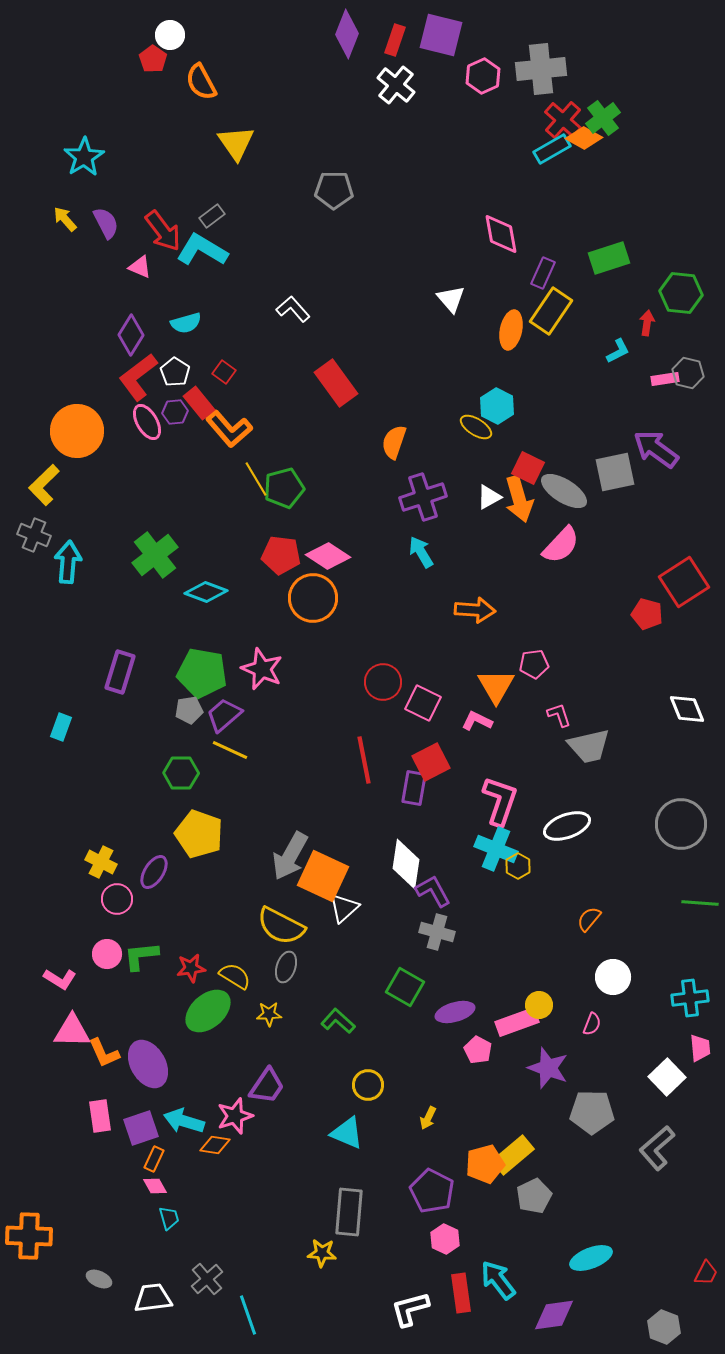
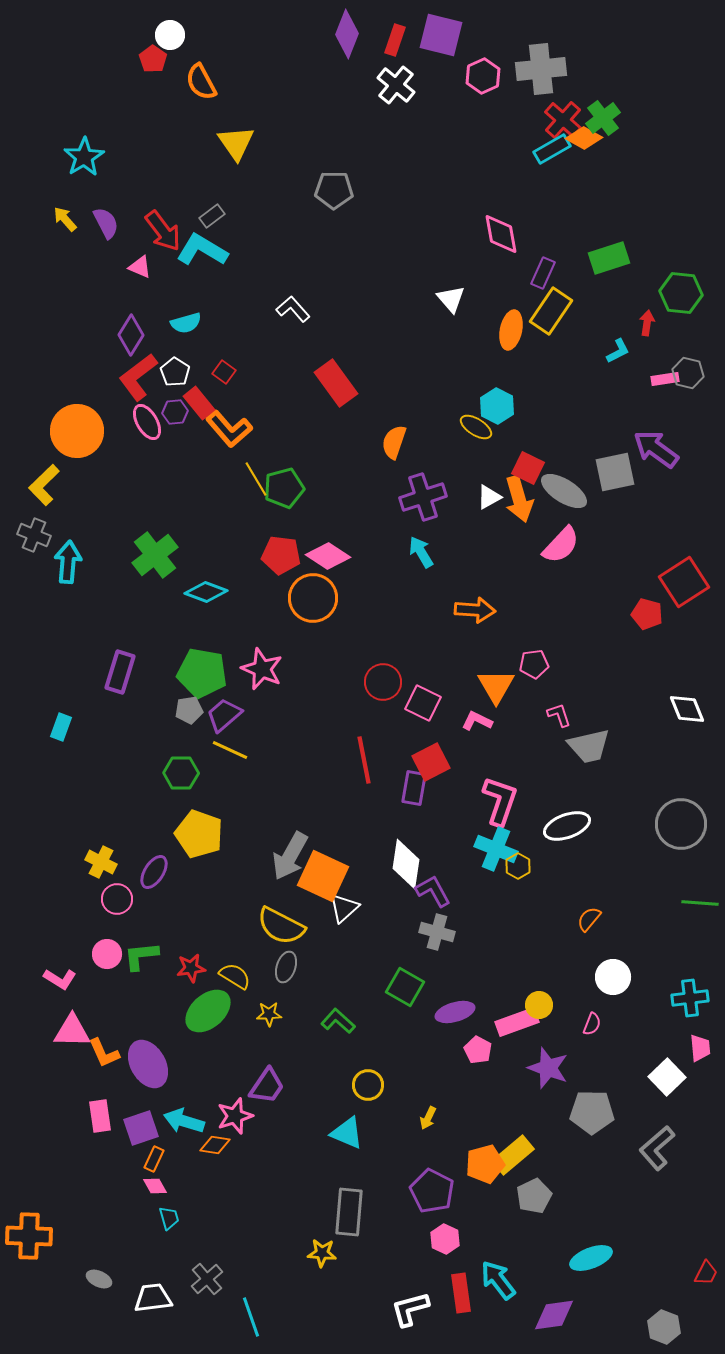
cyan line at (248, 1315): moved 3 px right, 2 px down
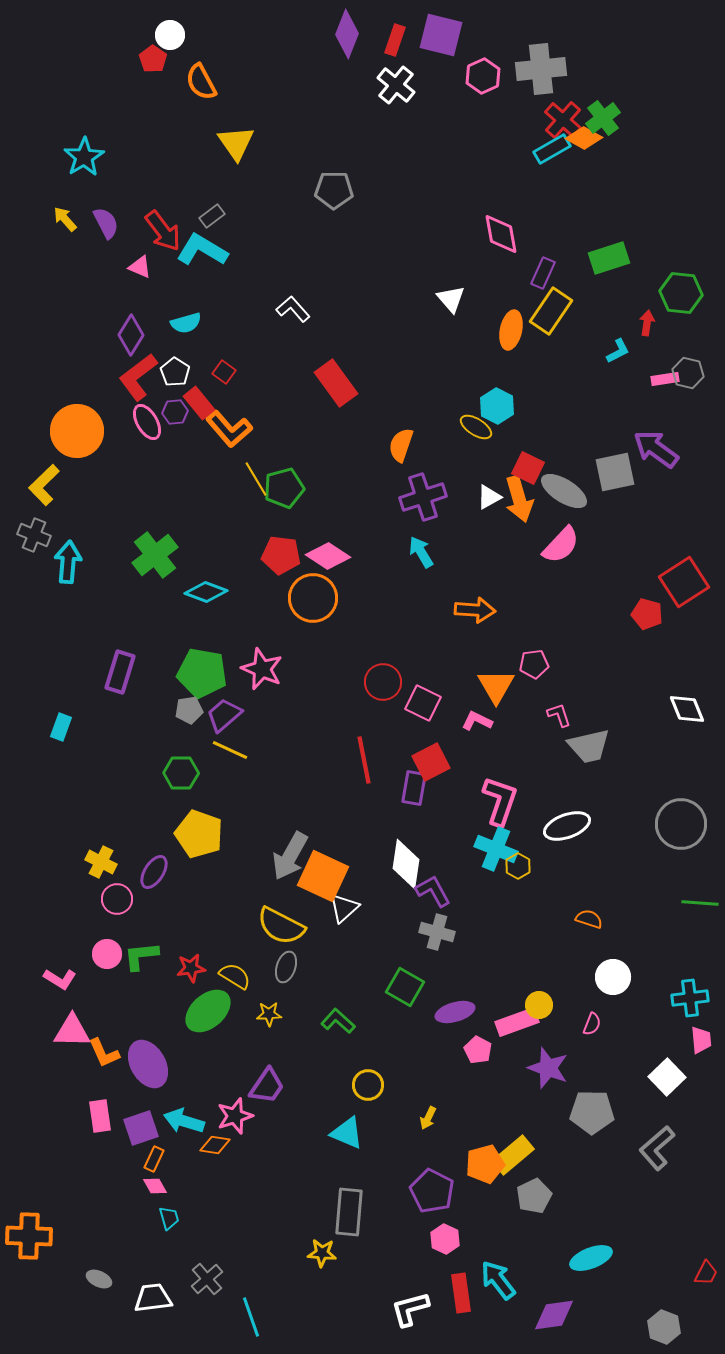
orange semicircle at (394, 442): moved 7 px right, 3 px down
orange semicircle at (589, 919): rotated 68 degrees clockwise
pink trapezoid at (700, 1048): moved 1 px right, 8 px up
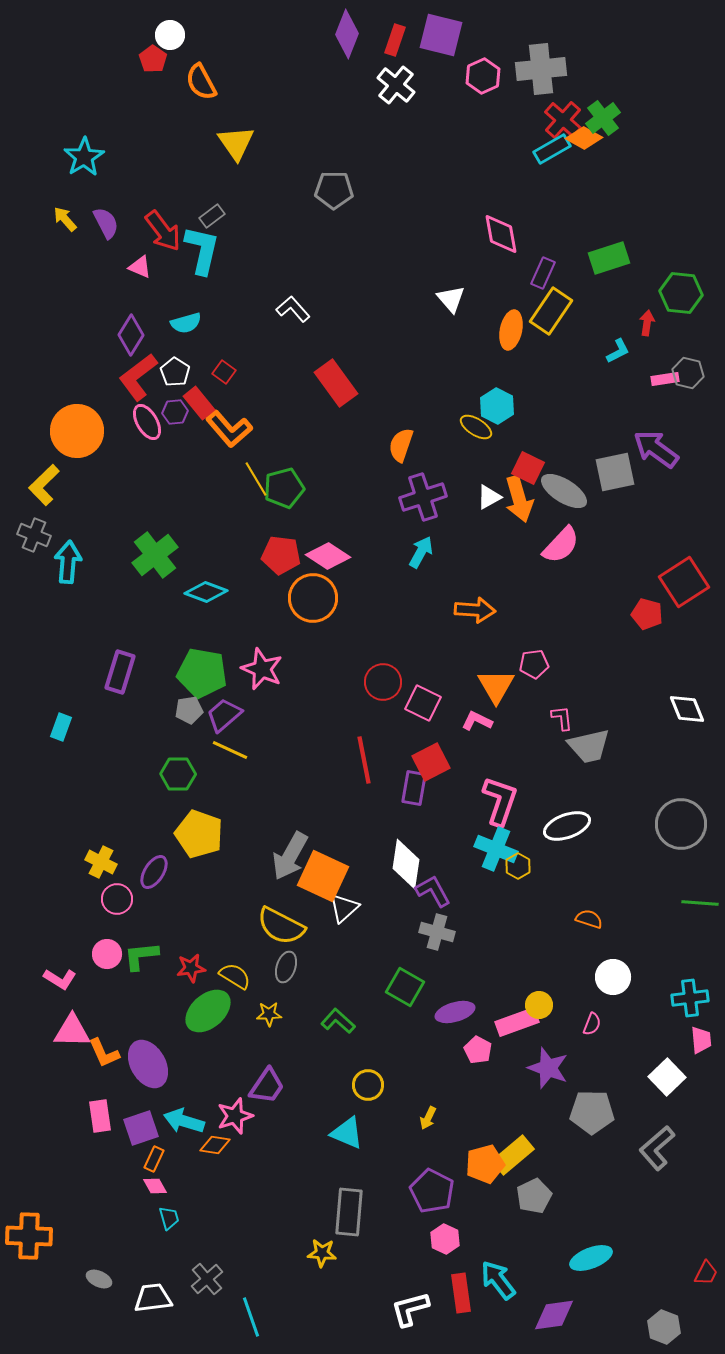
cyan L-shape at (202, 250): rotated 72 degrees clockwise
cyan arrow at (421, 552): rotated 60 degrees clockwise
pink L-shape at (559, 715): moved 3 px right, 3 px down; rotated 12 degrees clockwise
green hexagon at (181, 773): moved 3 px left, 1 px down
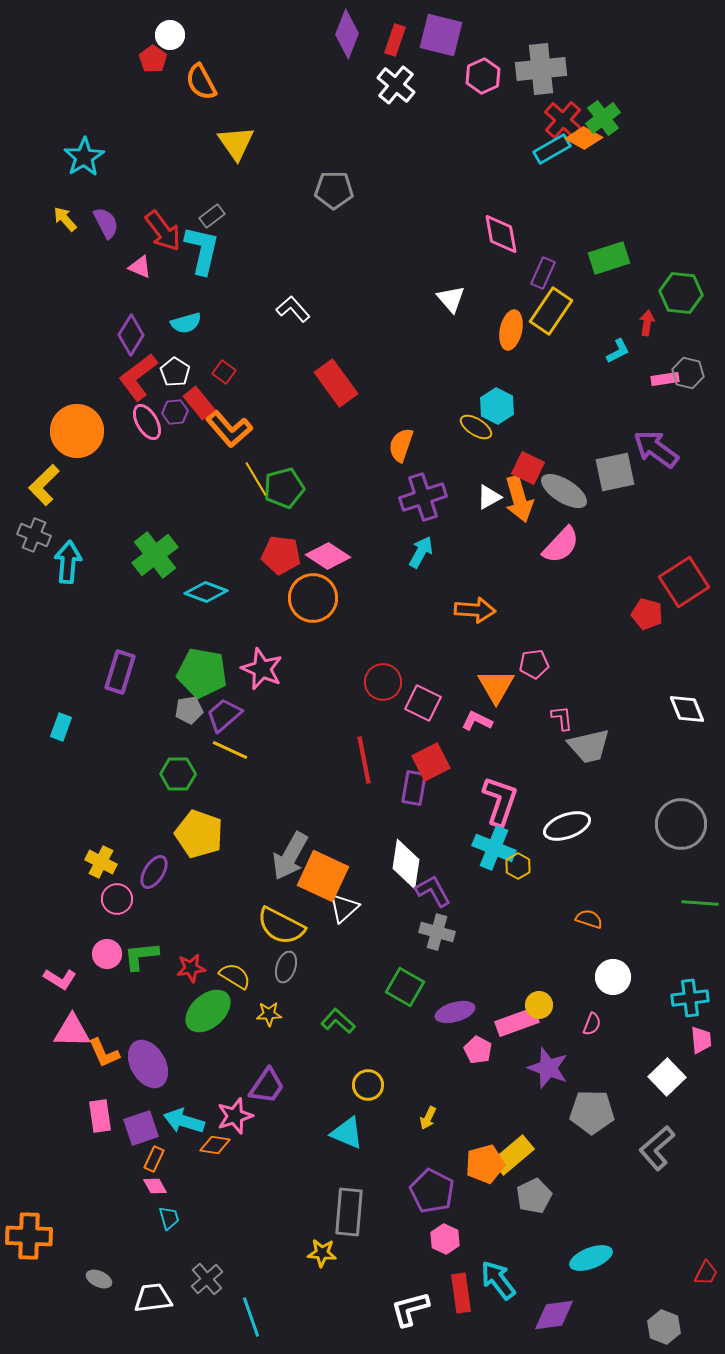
cyan cross at (496, 849): moved 2 px left, 1 px up
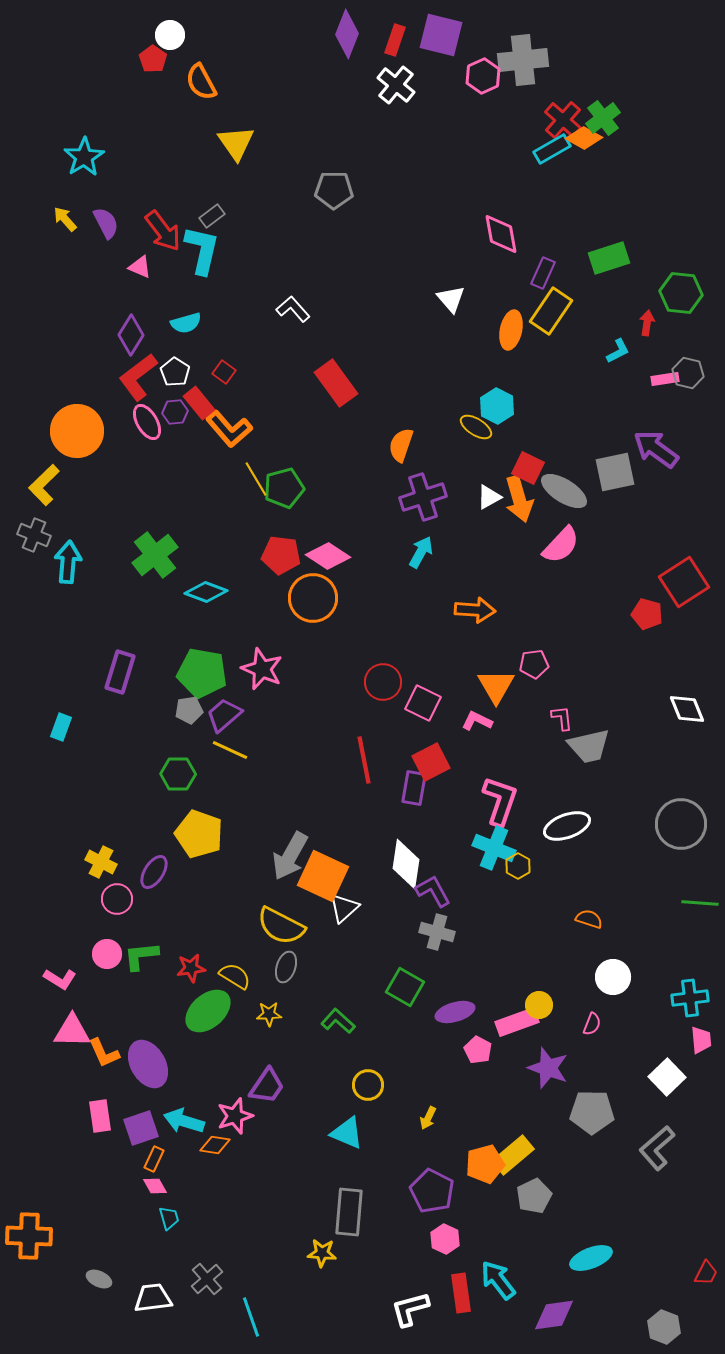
gray cross at (541, 69): moved 18 px left, 9 px up
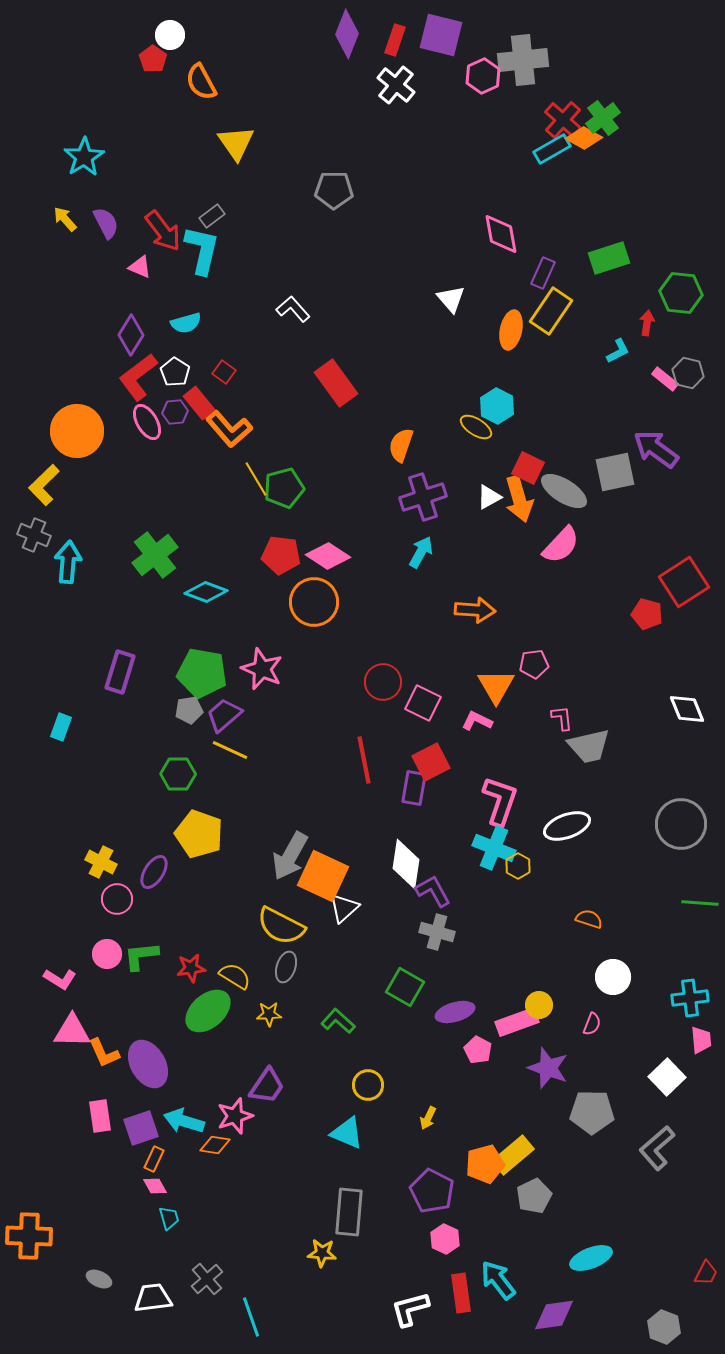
pink rectangle at (665, 379): rotated 48 degrees clockwise
orange circle at (313, 598): moved 1 px right, 4 px down
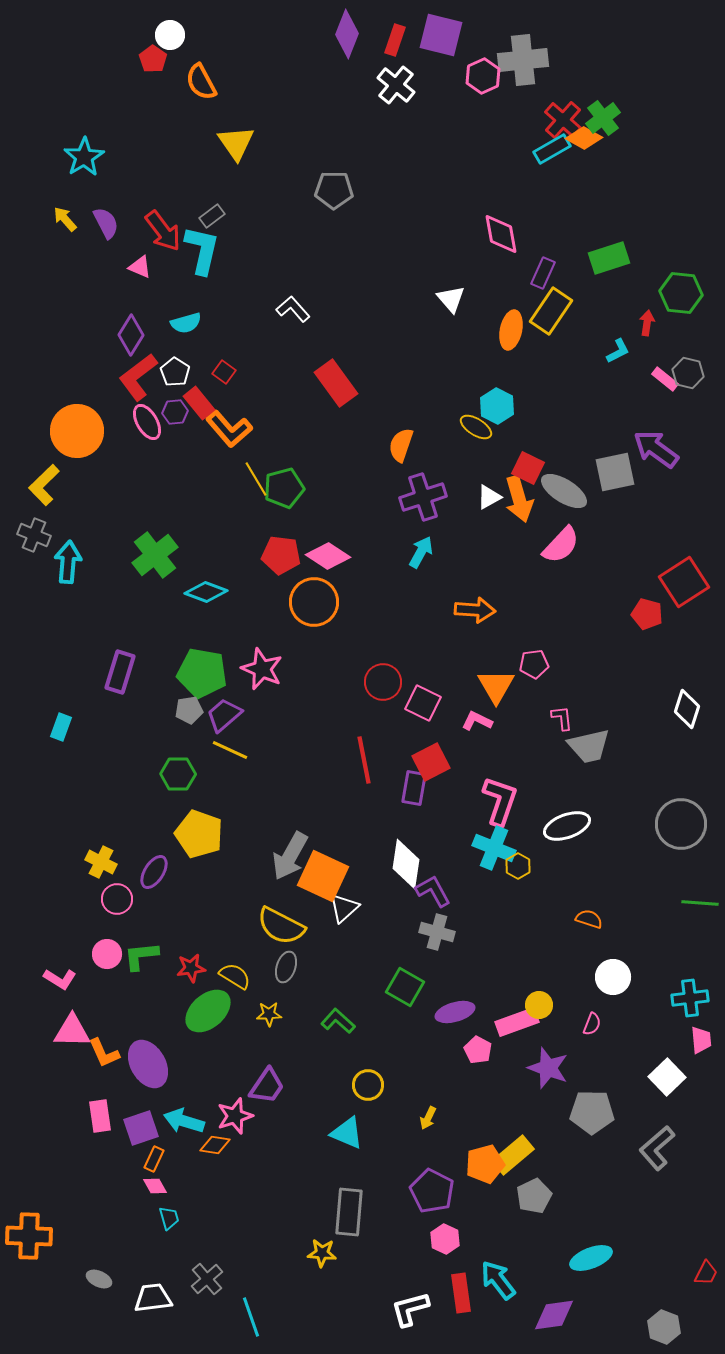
white diamond at (687, 709): rotated 39 degrees clockwise
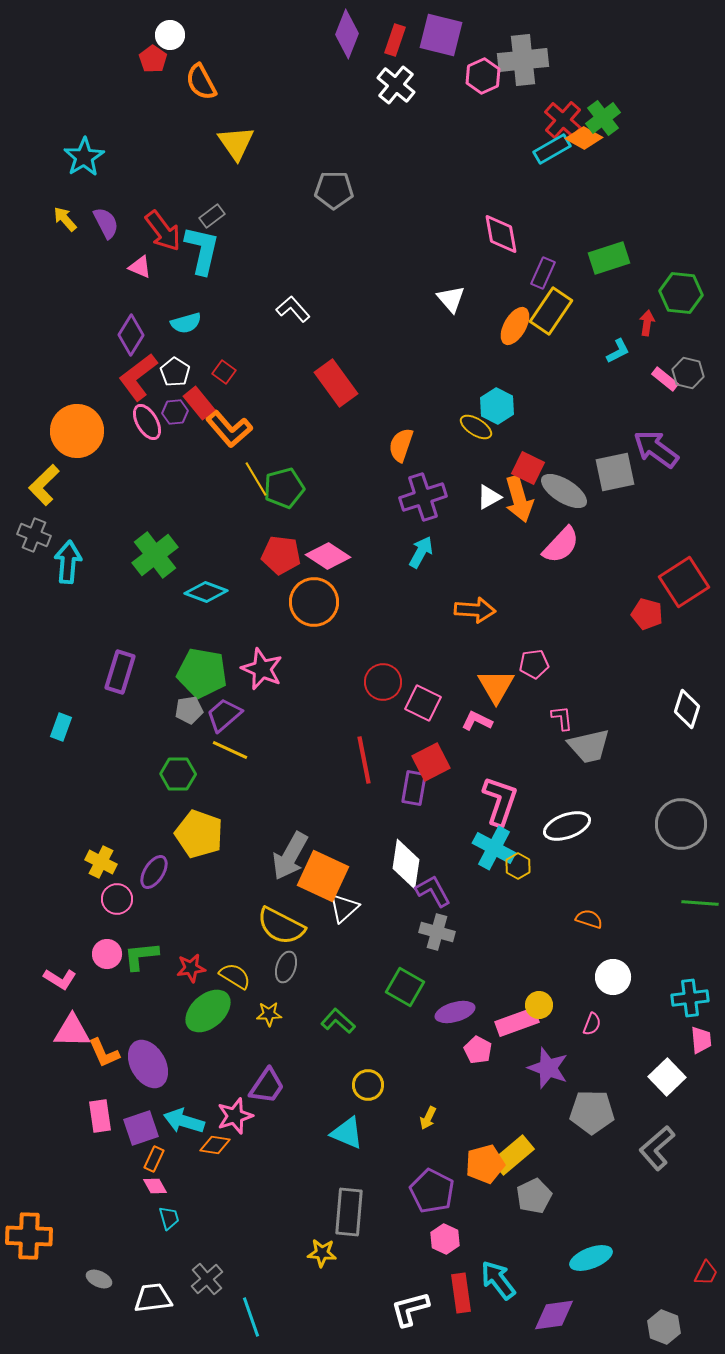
orange ellipse at (511, 330): moved 4 px right, 4 px up; rotated 18 degrees clockwise
cyan cross at (494, 848): rotated 6 degrees clockwise
